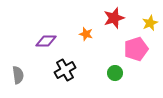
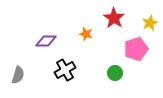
red star: rotated 20 degrees counterclockwise
gray semicircle: rotated 24 degrees clockwise
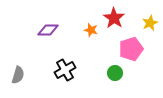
orange star: moved 5 px right, 4 px up
purple diamond: moved 2 px right, 11 px up
pink pentagon: moved 5 px left
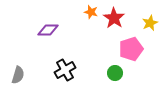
orange star: moved 18 px up
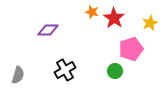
orange star: moved 1 px right
green circle: moved 2 px up
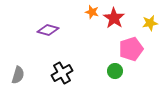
yellow star: rotated 14 degrees clockwise
purple diamond: rotated 15 degrees clockwise
black cross: moved 3 px left, 3 px down
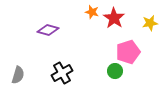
pink pentagon: moved 3 px left, 3 px down
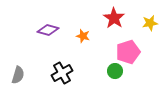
orange star: moved 9 px left, 24 px down
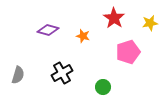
green circle: moved 12 px left, 16 px down
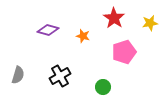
pink pentagon: moved 4 px left
black cross: moved 2 px left, 3 px down
